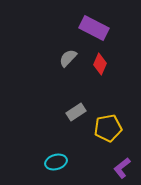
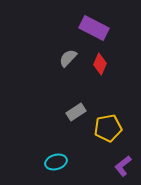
purple L-shape: moved 1 px right, 2 px up
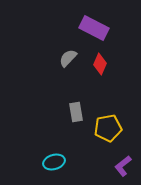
gray rectangle: rotated 66 degrees counterclockwise
cyan ellipse: moved 2 px left
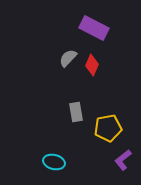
red diamond: moved 8 px left, 1 px down
cyan ellipse: rotated 30 degrees clockwise
purple L-shape: moved 6 px up
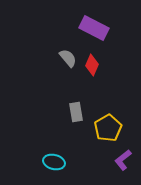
gray semicircle: rotated 96 degrees clockwise
yellow pentagon: rotated 20 degrees counterclockwise
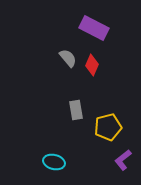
gray rectangle: moved 2 px up
yellow pentagon: moved 1 px up; rotated 16 degrees clockwise
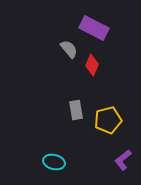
gray semicircle: moved 1 px right, 9 px up
yellow pentagon: moved 7 px up
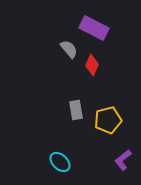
cyan ellipse: moved 6 px right; rotated 30 degrees clockwise
